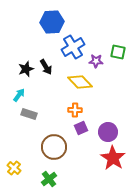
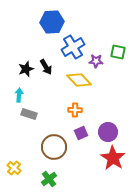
yellow diamond: moved 1 px left, 2 px up
cyan arrow: rotated 32 degrees counterclockwise
purple square: moved 5 px down
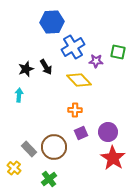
gray rectangle: moved 35 px down; rotated 28 degrees clockwise
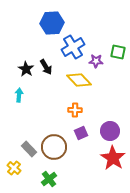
blue hexagon: moved 1 px down
black star: rotated 21 degrees counterclockwise
purple circle: moved 2 px right, 1 px up
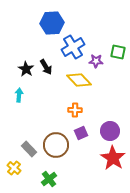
brown circle: moved 2 px right, 2 px up
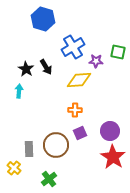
blue hexagon: moved 9 px left, 4 px up; rotated 20 degrees clockwise
yellow diamond: rotated 50 degrees counterclockwise
cyan arrow: moved 4 px up
purple square: moved 1 px left
gray rectangle: rotated 42 degrees clockwise
red star: moved 1 px up
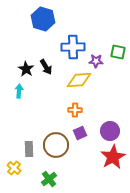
blue cross: rotated 30 degrees clockwise
red star: rotated 10 degrees clockwise
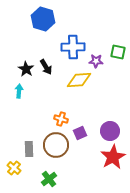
orange cross: moved 14 px left, 9 px down; rotated 16 degrees clockwise
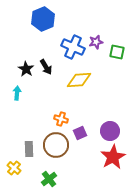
blue hexagon: rotated 20 degrees clockwise
blue cross: rotated 25 degrees clockwise
green square: moved 1 px left
purple star: moved 19 px up; rotated 16 degrees counterclockwise
cyan arrow: moved 2 px left, 2 px down
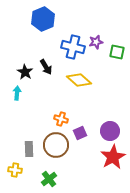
blue cross: rotated 10 degrees counterclockwise
black star: moved 1 px left, 3 px down
yellow diamond: rotated 45 degrees clockwise
yellow cross: moved 1 px right, 2 px down; rotated 32 degrees counterclockwise
